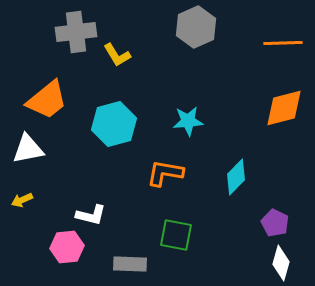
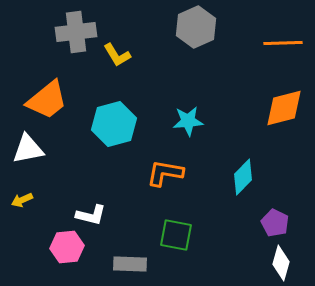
cyan diamond: moved 7 px right
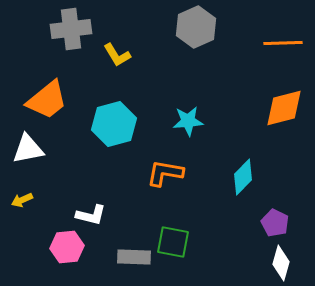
gray cross: moved 5 px left, 3 px up
green square: moved 3 px left, 7 px down
gray rectangle: moved 4 px right, 7 px up
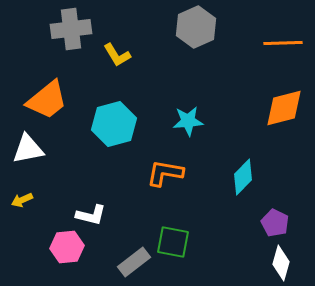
gray rectangle: moved 5 px down; rotated 40 degrees counterclockwise
